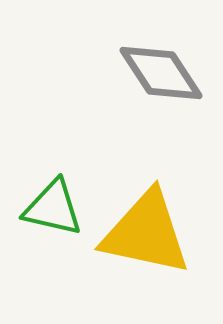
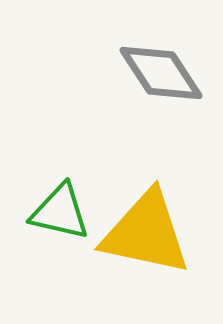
green triangle: moved 7 px right, 4 px down
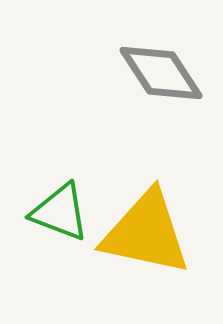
green triangle: rotated 8 degrees clockwise
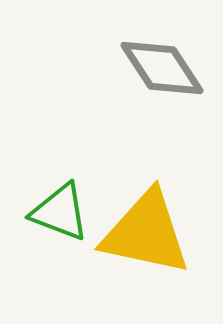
gray diamond: moved 1 px right, 5 px up
